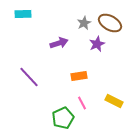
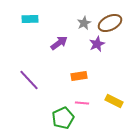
cyan rectangle: moved 7 px right, 5 px down
brown ellipse: rotated 55 degrees counterclockwise
purple arrow: rotated 18 degrees counterclockwise
purple line: moved 3 px down
pink line: rotated 56 degrees counterclockwise
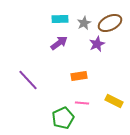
cyan rectangle: moved 30 px right
purple line: moved 1 px left
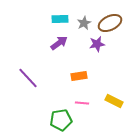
purple star: rotated 14 degrees clockwise
purple line: moved 2 px up
green pentagon: moved 2 px left, 2 px down; rotated 15 degrees clockwise
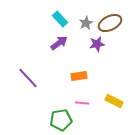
cyan rectangle: rotated 49 degrees clockwise
gray star: moved 2 px right
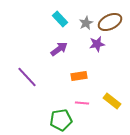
brown ellipse: moved 1 px up
purple arrow: moved 6 px down
purple line: moved 1 px left, 1 px up
yellow rectangle: moved 2 px left; rotated 12 degrees clockwise
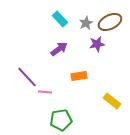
pink line: moved 37 px left, 11 px up
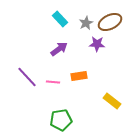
purple star: rotated 14 degrees clockwise
pink line: moved 8 px right, 10 px up
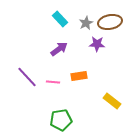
brown ellipse: rotated 15 degrees clockwise
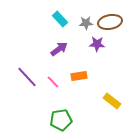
gray star: rotated 24 degrees clockwise
pink line: rotated 40 degrees clockwise
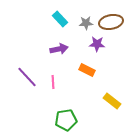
brown ellipse: moved 1 px right
purple arrow: rotated 24 degrees clockwise
orange rectangle: moved 8 px right, 6 px up; rotated 35 degrees clockwise
pink line: rotated 40 degrees clockwise
green pentagon: moved 5 px right
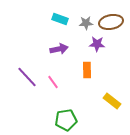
cyan rectangle: rotated 28 degrees counterclockwise
orange rectangle: rotated 63 degrees clockwise
pink line: rotated 32 degrees counterclockwise
